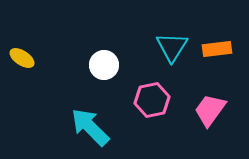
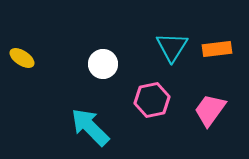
white circle: moved 1 px left, 1 px up
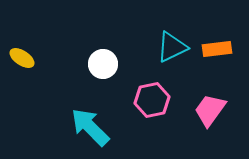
cyan triangle: rotated 32 degrees clockwise
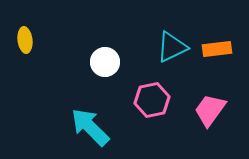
yellow ellipse: moved 3 px right, 18 px up; rotated 50 degrees clockwise
white circle: moved 2 px right, 2 px up
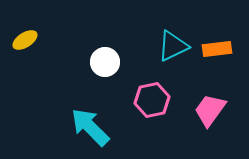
yellow ellipse: rotated 65 degrees clockwise
cyan triangle: moved 1 px right, 1 px up
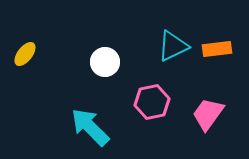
yellow ellipse: moved 14 px down; rotated 20 degrees counterclockwise
pink hexagon: moved 2 px down
pink trapezoid: moved 2 px left, 4 px down
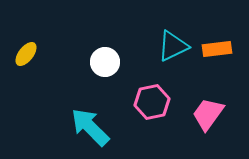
yellow ellipse: moved 1 px right
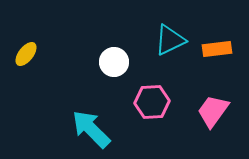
cyan triangle: moved 3 px left, 6 px up
white circle: moved 9 px right
pink hexagon: rotated 8 degrees clockwise
pink trapezoid: moved 5 px right, 3 px up
cyan arrow: moved 1 px right, 2 px down
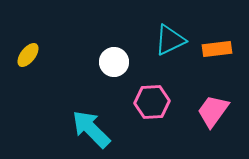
yellow ellipse: moved 2 px right, 1 px down
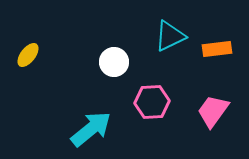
cyan triangle: moved 4 px up
cyan arrow: rotated 96 degrees clockwise
